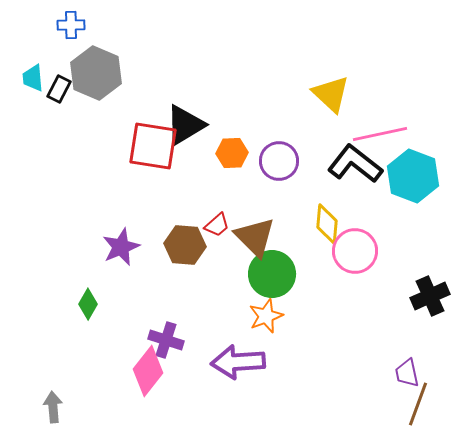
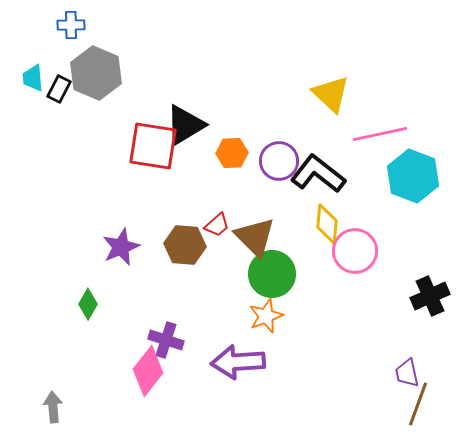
black L-shape: moved 37 px left, 10 px down
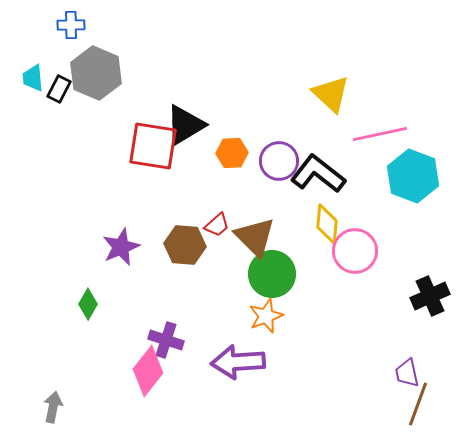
gray arrow: rotated 16 degrees clockwise
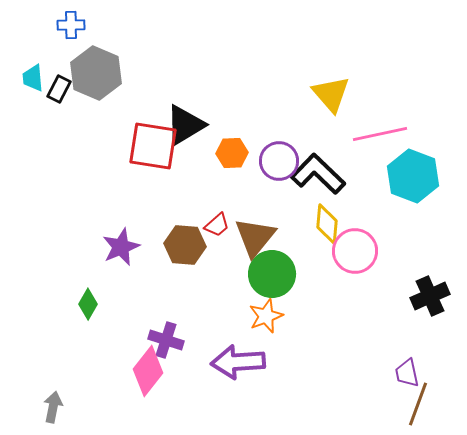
yellow triangle: rotated 6 degrees clockwise
black L-shape: rotated 6 degrees clockwise
brown triangle: rotated 24 degrees clockwise
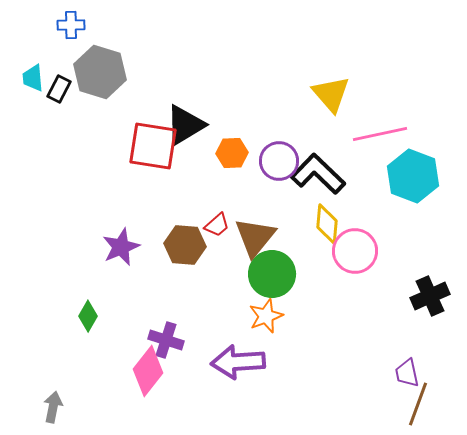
gray hexagon: moved 4 px right, 1 px up; rotated 6 degrees counterclockwise
green diamond: moved 12 px down
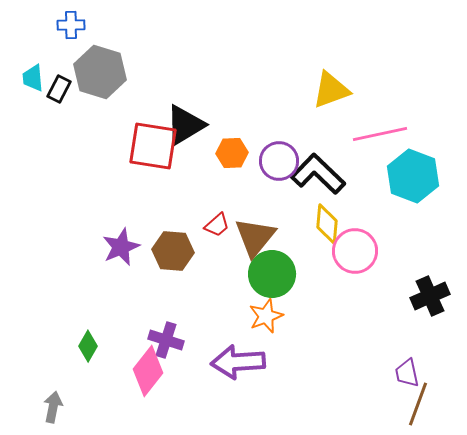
yellow triangle: moved 4 px up; rotated 51 degrees clockwise
brown hexagon: moved 12 px left, 6 px down
green diamond: moved 30 px down
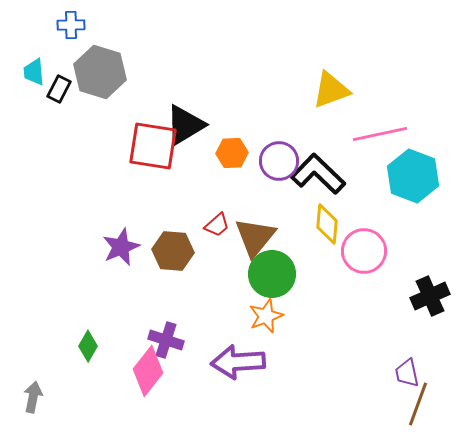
cyan trapezoid: moved 1 px right, 6 px up
pink circle: moved 9 px right
gray arrow: moved 20 px left, 10 px up
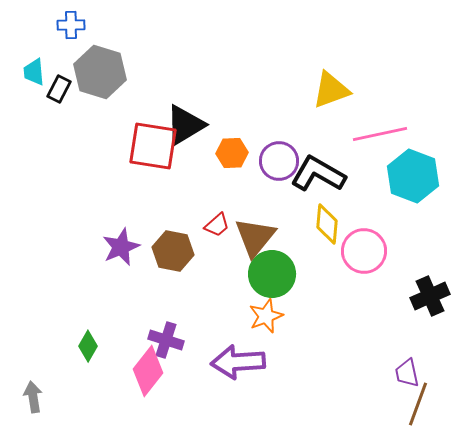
black L-shape: rotated 14 degrees counterclockwise
brown hexagon: rotated 6 degrees clockwise
gray arrow: rotated 20 degrees counterclockwise
